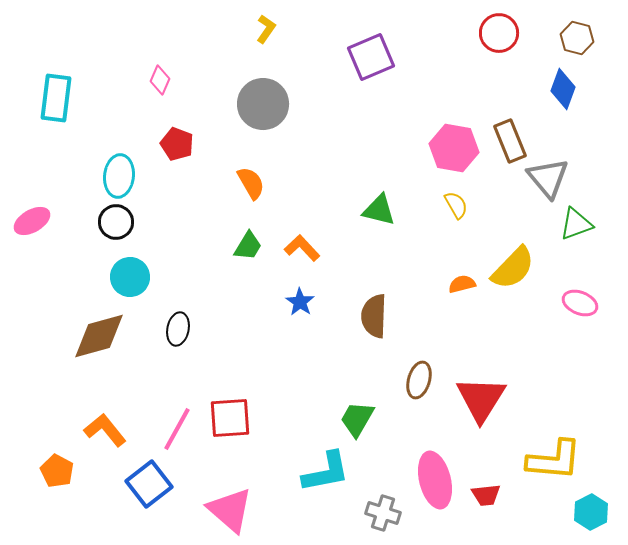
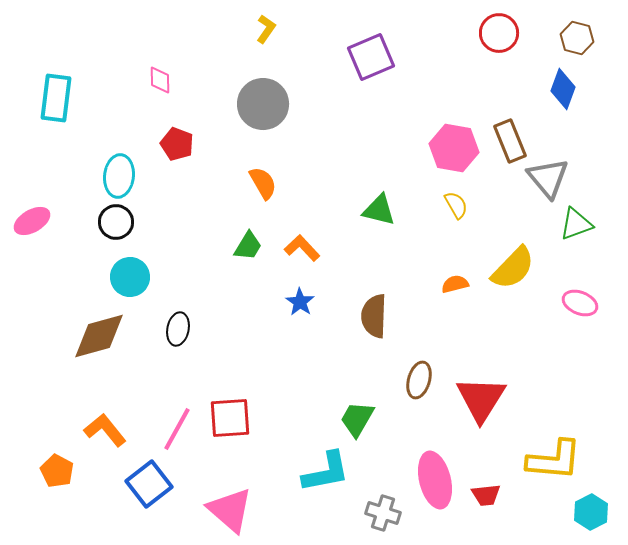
pink diamond at (160, 80): rotated 24 degrees counterclockwise
orange semicircle at (251, 183): moved 12 px right
orange semicircle at (462, 284): moved 7 px left
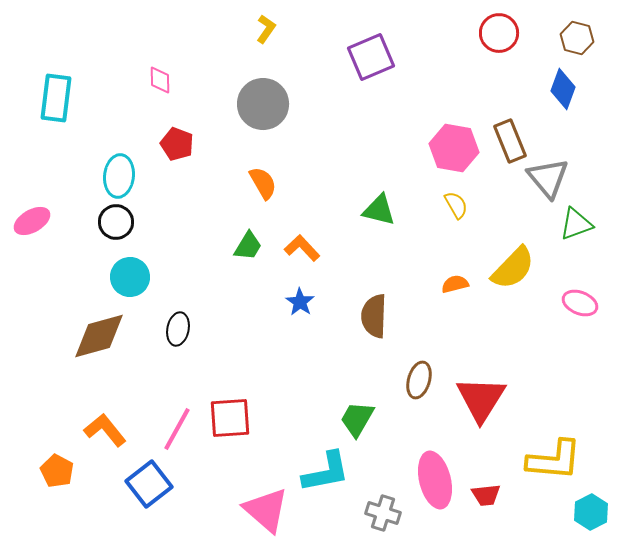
pink triangle at (230, 510): moved 36 px right
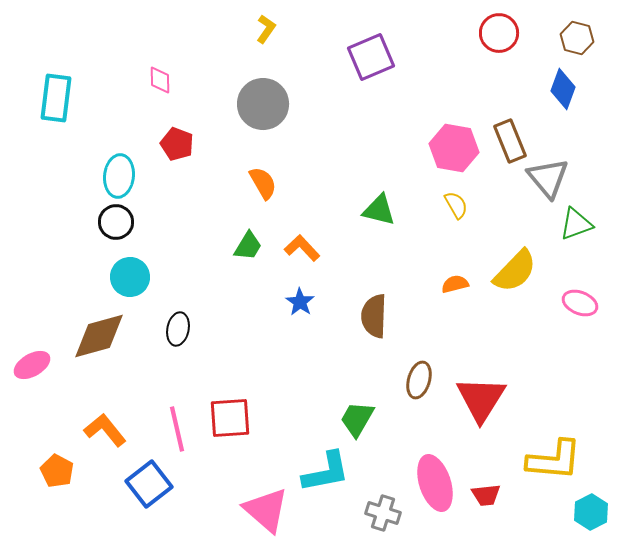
pink ellipse at (32, 221): moved 144 px down
yellow semicircle at (513, 268): moved 2 px right, 3 px down
pink line at (177, 429): rotated 42 degrees counterclockwise
pink ellipse at (435, 480): moved 3 px down; rotated 4 degrees counterclockwise
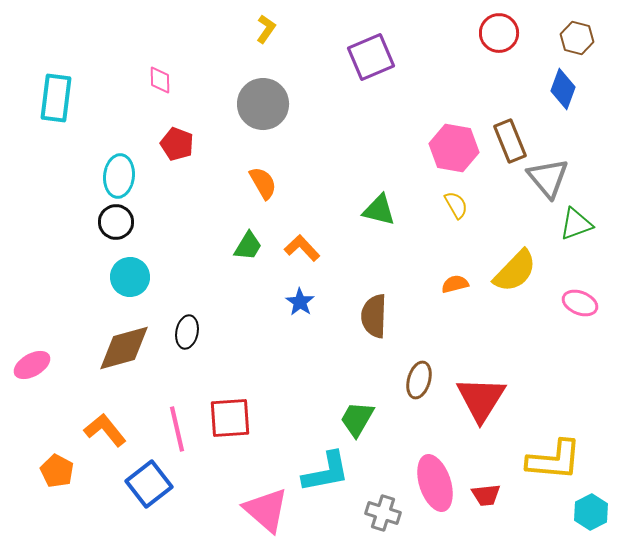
black ellipse at (178, 329): moved 9 px right, 3 px down
brown diamond at (99, 336): moved 25 px right, 12 px down
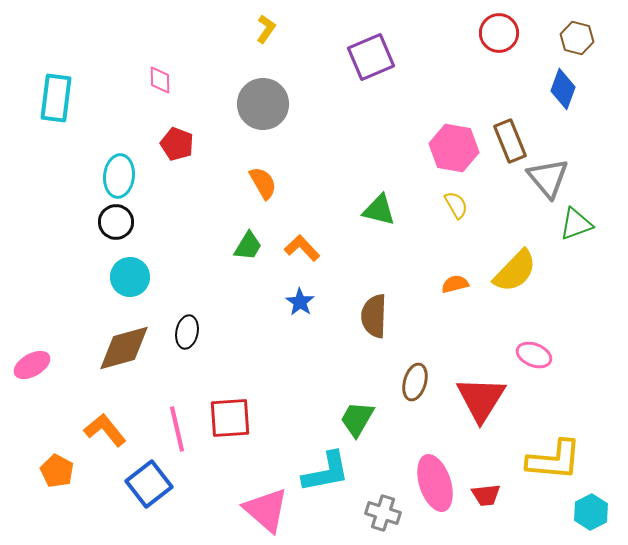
pink ellipse at (580, 303): moved 46 px left, 52 px down
brown ellipse at (419, 380): moved 4 px left, 2 px down
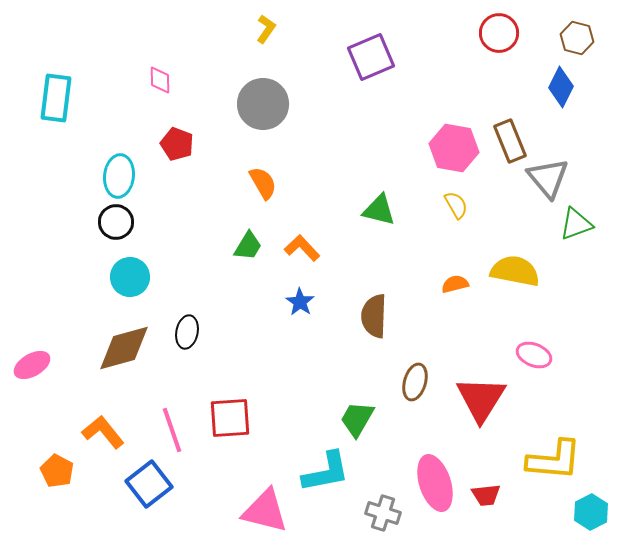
blue diamond at (563, 89): moved 2 px left, 2 px up; rotated 6 degrees clockwise
yellow semicircle at (515, 271): rotated 123 degrees counterclockwise
pink line at (177, 429): moved 5 px left, 1 px down; rotated 6 degrees counterclockwise
orange L-shape at (105, 430): moved 2 px left, 2 px down
pink triangle at (266, 510): moved 1 px left, 1 px down; rotated 27 degrees counterclockwise
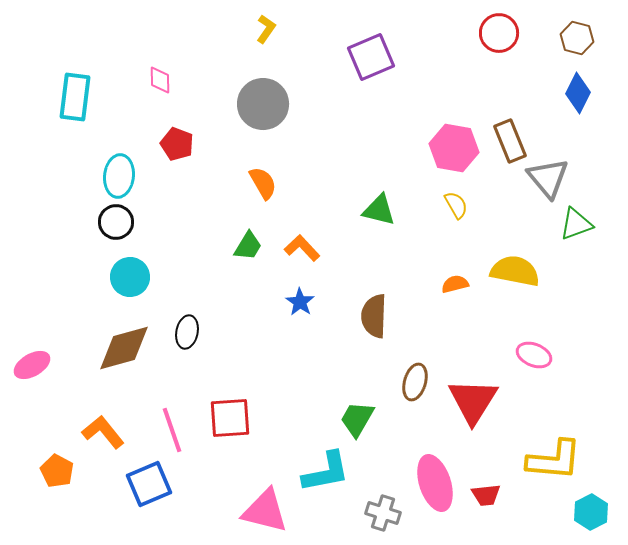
blue diamond at (561, 87): moved 17 px right, 6 px down
cyan rectangle at (56, 98): moved 19 px right, 1 px up
red triangle at (481, 399): moved 8 px left, 2 px down
blue square at (149, 484): rotated 15 degrees clockwise
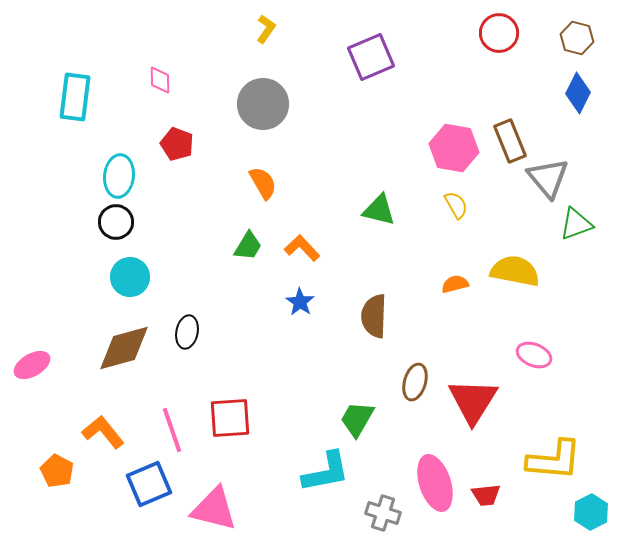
pink triangle at (265, 511): moved 51 px left, 2 px up
